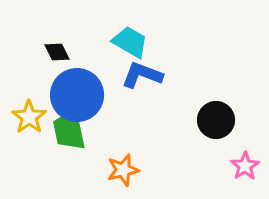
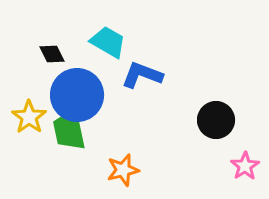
cyan trapezoid: moved 22 px left
black diamond: moved 5 px left, 2 px down
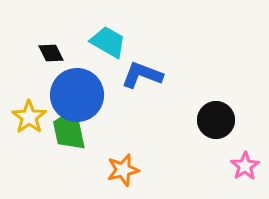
black diamond: moved 1 px left, 1 px up
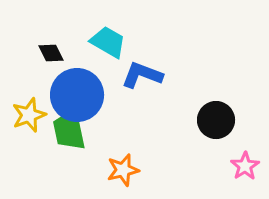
yellow star: moved 2 px up; rotated 16 degrees clockwise
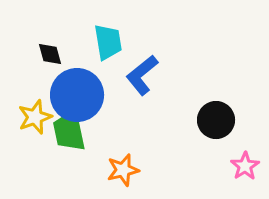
cyan trapezoid: rotated 51 degrees clockwise
black diamond: moved 1 px left, 1 px down; rotated 12 degrees clockwise
blue L-shape: rotated 60 degrees counterclockwise
yellow star: moved 6 px right, 2 px down
green trapezoid: moved 1 px down
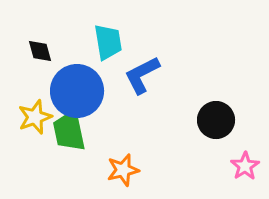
black diamond: moved 10 px left, 3 px up
blue L-shape: rotated 12 degrees clockwise
blue circle: moved 4 px up
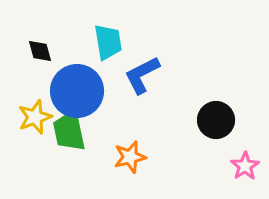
orange star: moved 7 px right, 13 px up
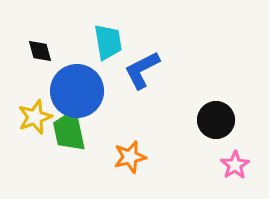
blue L-shape: moved 5 px up
pink star: moved 10 px left, 1 px up
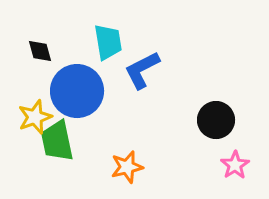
green trapezoid: moved 12 px left, 10 px down
orange star: moved 3 px left, 10 px down
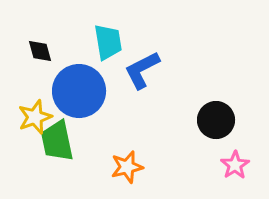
blue circle: moved 2 px right
